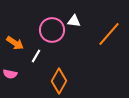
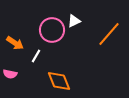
white triangle: rotated 32 degrees counterclockwise
orange diamond: rotated 50 degrees counterclockwise
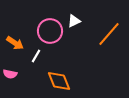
pink circle: moved 2 px left, 1 px down
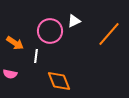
white line: rotated 24 degrees counterclockwise
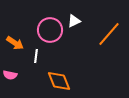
pink circle: moved 1 px up
pink semicircle: moved 1 px down
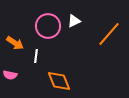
pink circle: moved 2 px left, 4 px up
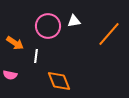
white triangle: rotated 16 degrees clockwise
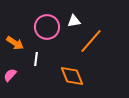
pink circle: moved 1 px left, 1 px down
orange line: moved 18 px left, 7 px down
white line: moved 3 px down
pink semicircle: rotated 120 degrees clockwise
orange diamond: moved 13 px right, 5 px up
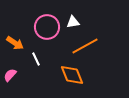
white triangle: moved 1 px left, 1 px down
orange line: moved 6 px left, 5 px down; rotated 20 degrees clockwise
white line: rotated 32 degrees counterclockwise
orange diamond: moved 1 px up
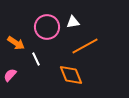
orange arrow: moved 1 px right
orange diamond: moved 1 px left
